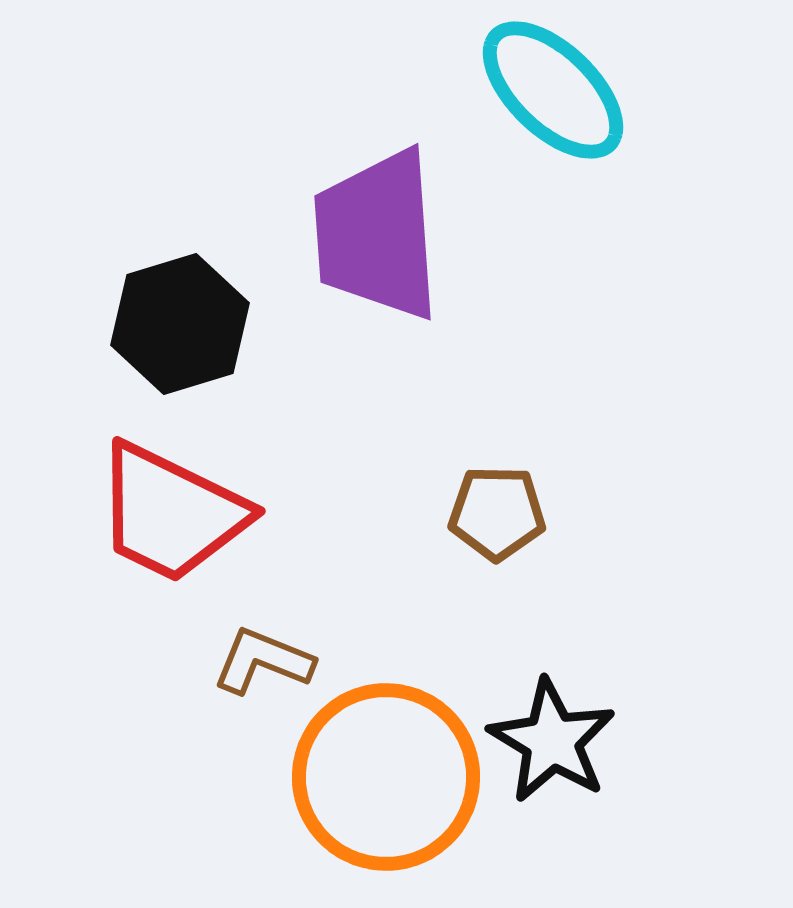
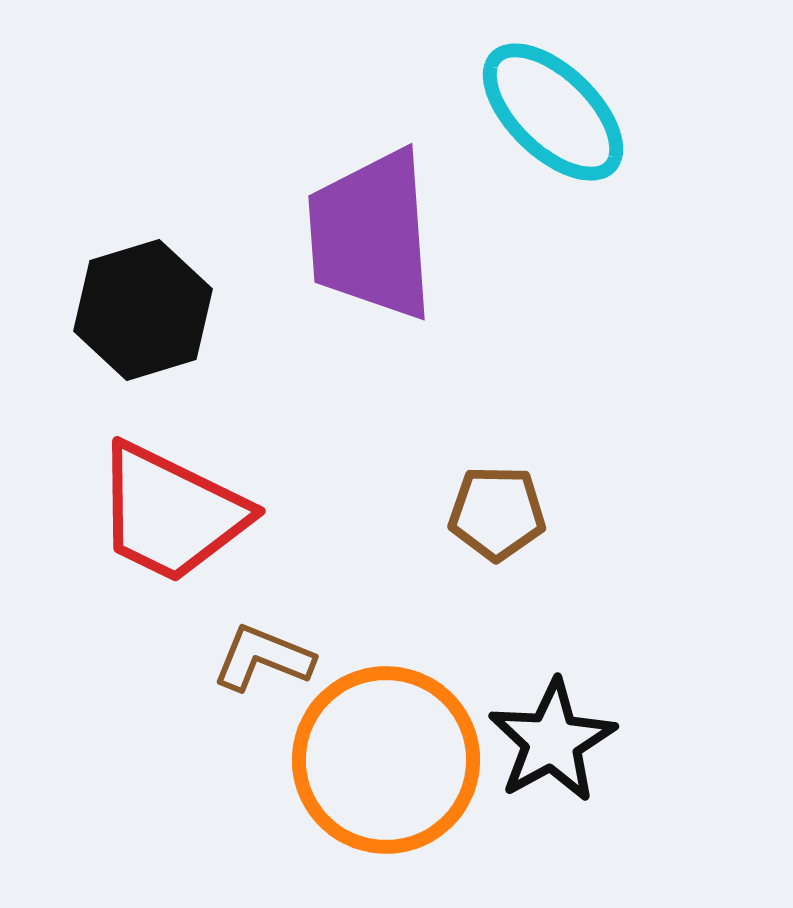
cyan ellipse: moved 22 px down
purple trapezoid: moved 6 px left
black hexagon: moved 37 px left, 14 px up
brown L-shape: moved 3 px up
black star: rotated 12 degrees clockwise
orange circle: moved 17 px up
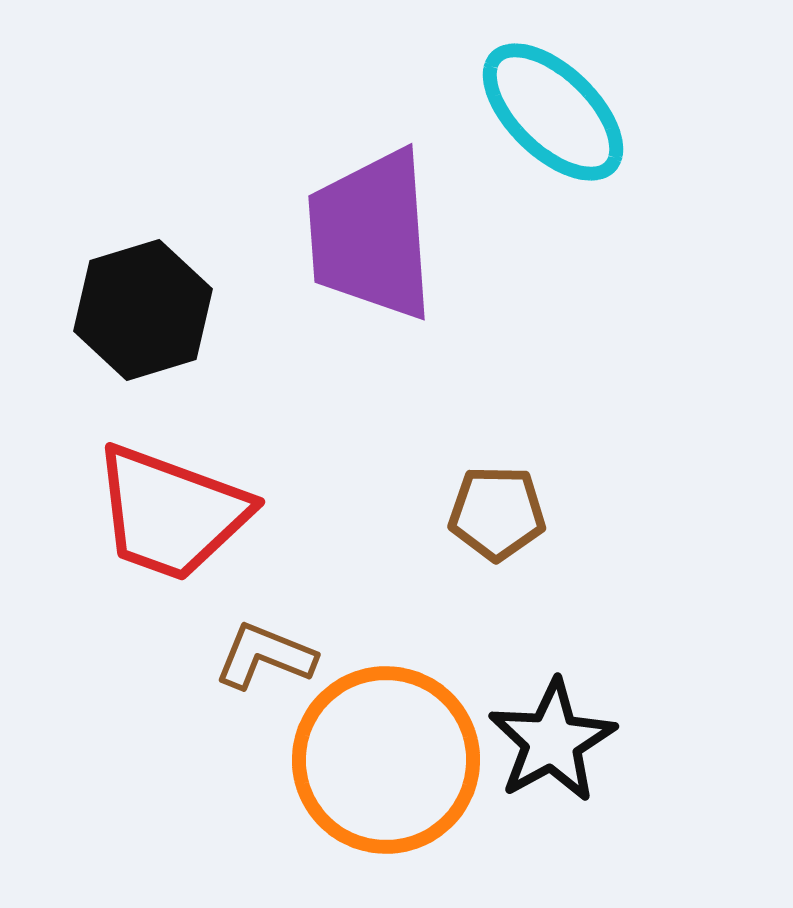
red trapezoid: rotated 6 degrees counterclockwise
brown L-shape: moved 2 px right, 2 px up
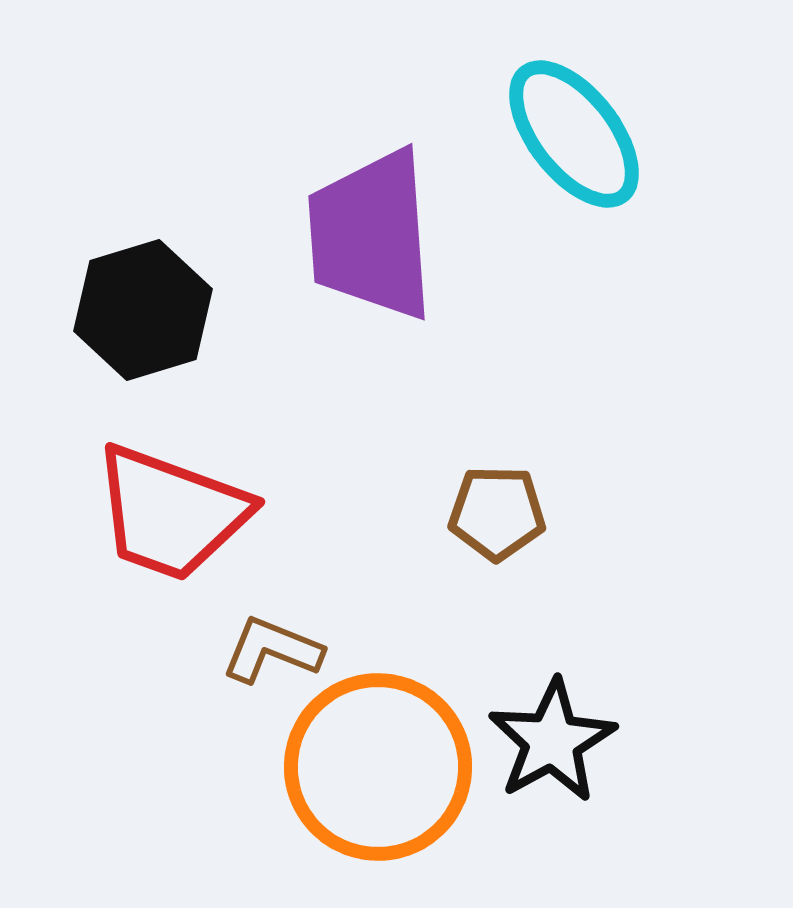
cyan ellipse: moved 21 px right, 22 px down; rotated 8 degrees clockwise
brown L-shape: moved 7 px right, 6 px up
orange circle: moved 8 px left, 7 px down
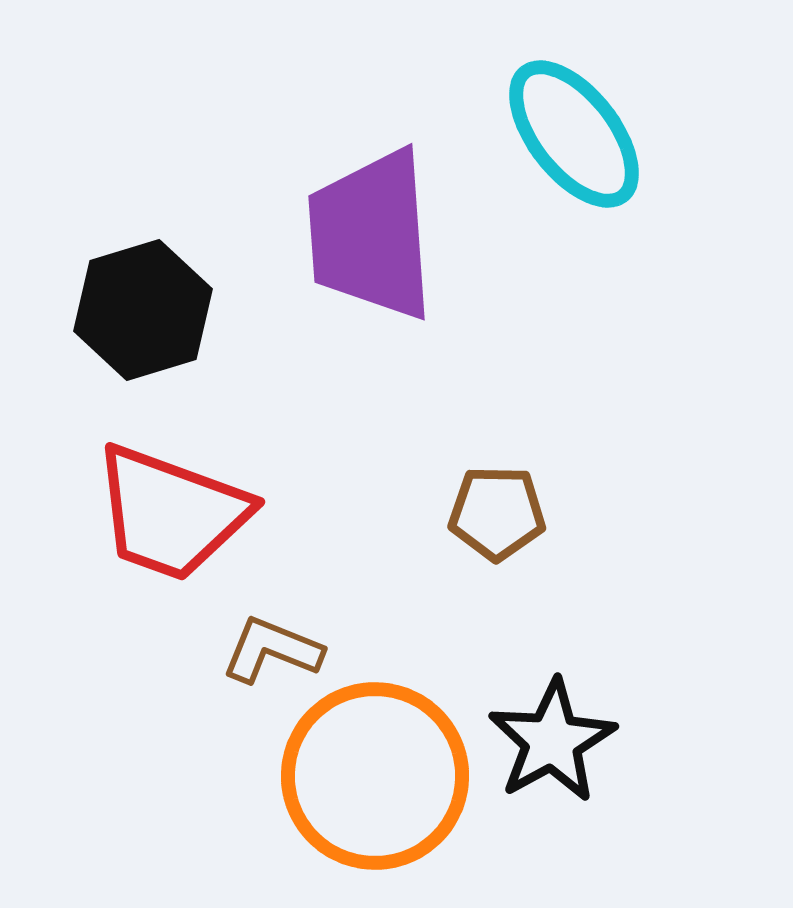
orange circle: moved 3 px left, 9 px down
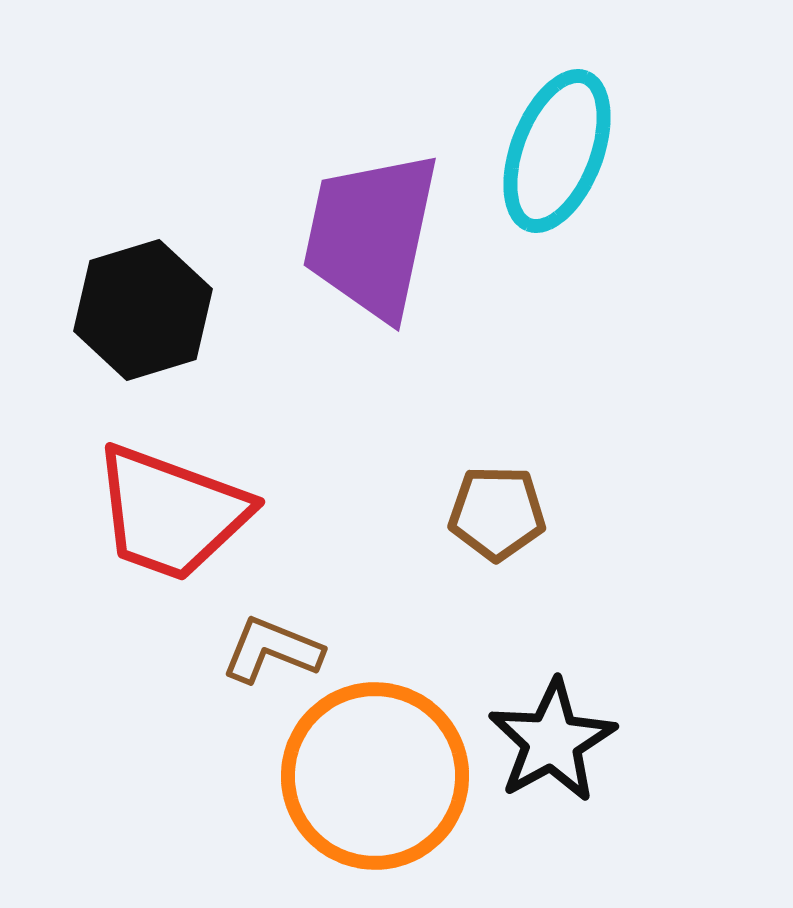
cyan ellipse: moved 17 px left, 17 px down; rotated 59 degrees clockwise
purple trapezoid: rotated 16 degrees clockwise
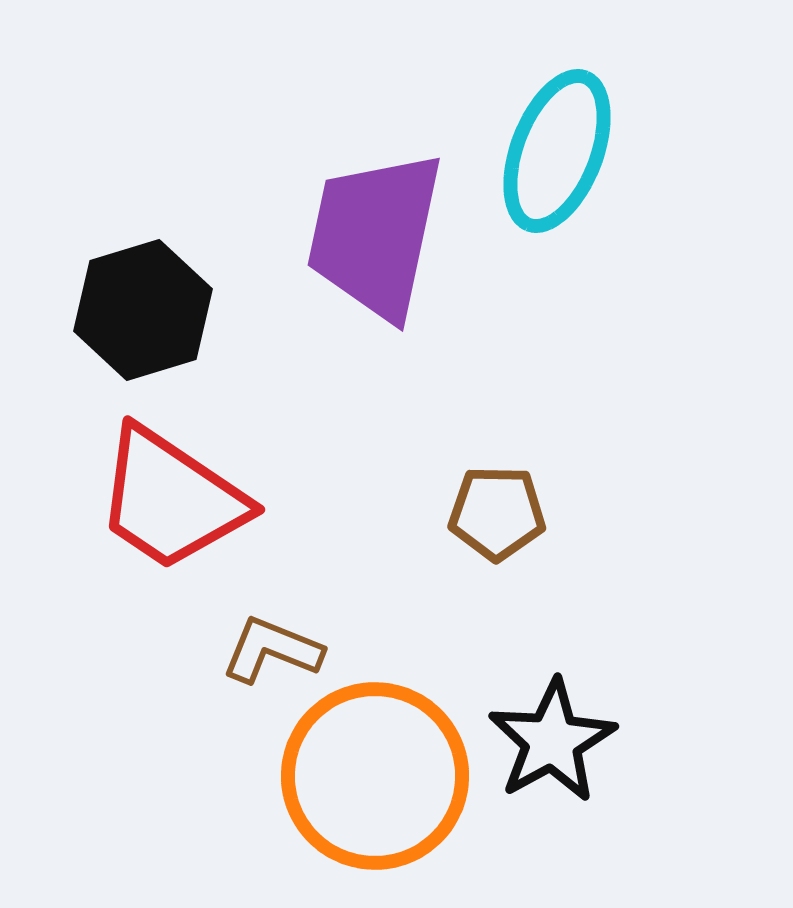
purple trapezoid: moved 4 px right
red trapezoid: moved 14 px up; rotated 14 degrees clockwise
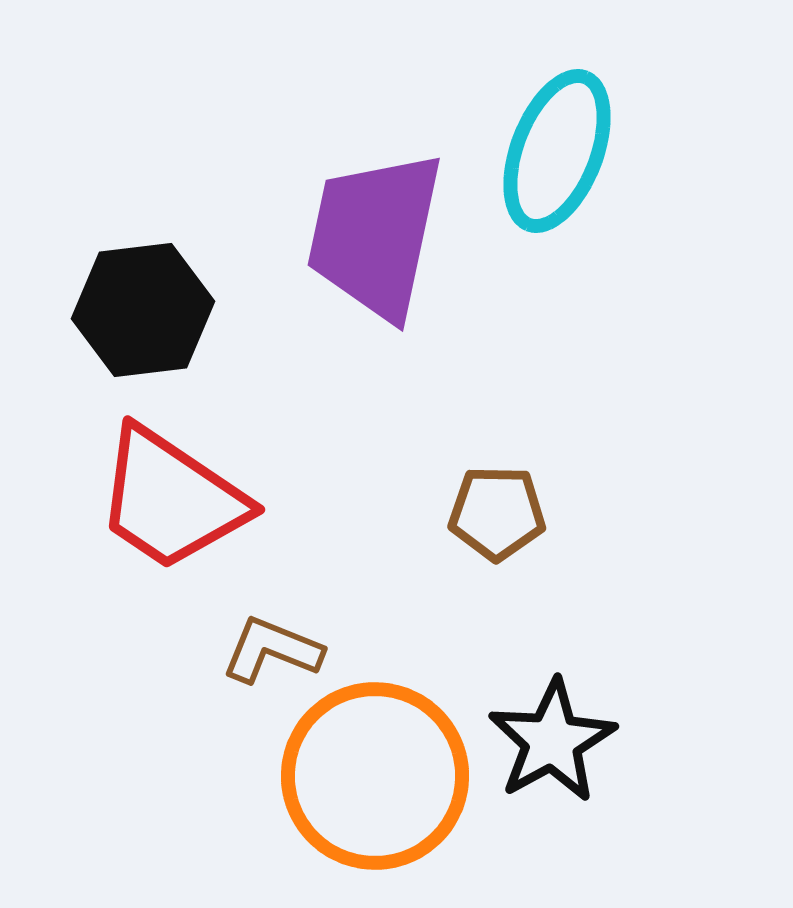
black hexagon: rotated 10 degrees clockwise
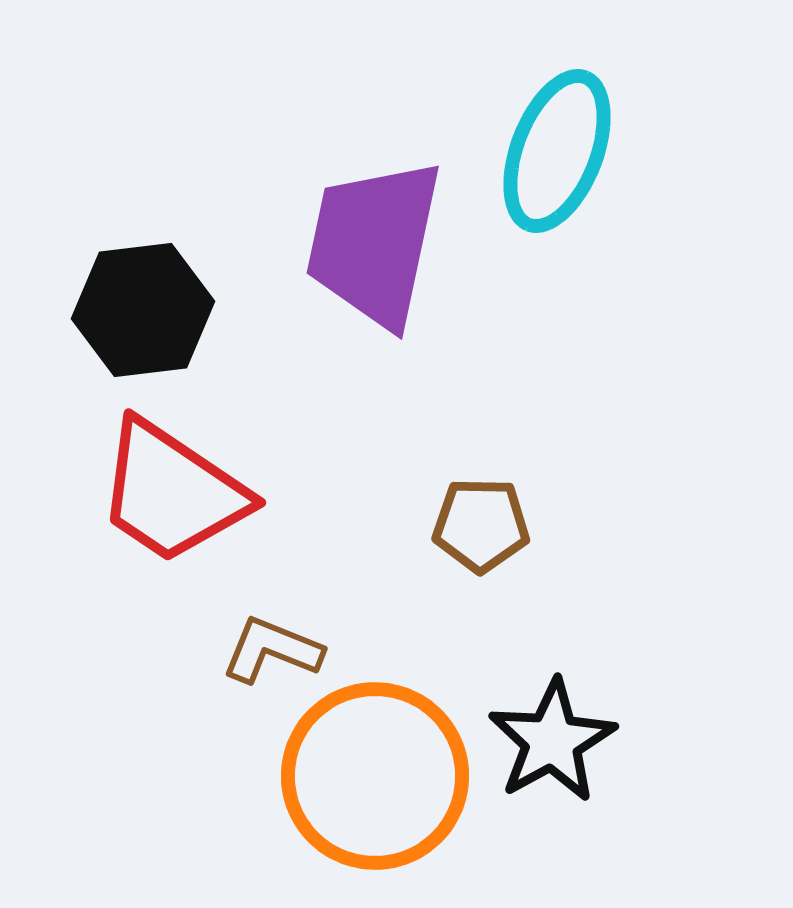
purple trapezoid: moved 1 px left, 8 px down
red trapezoid: moved 1 px right, 7 px up
brown pentagon: moved 16 px left, 12 px down
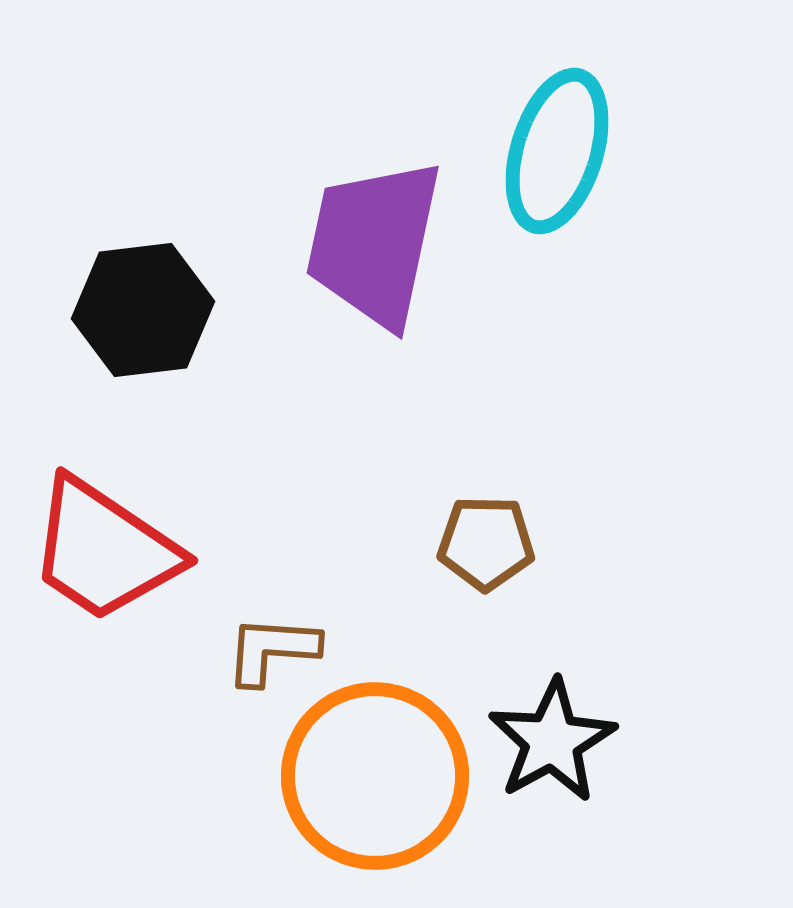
cyan ellipse: rotated 4 degrees counterclockwise
red trapezoid: moved 68 px left, 58 px down
brown pentagon: moved 5 px right, 18 px down
brown L-shape: rotated 18 degrees counterclockwise
